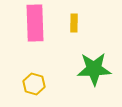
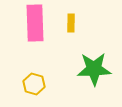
yellow rectangle: moved 3 px left
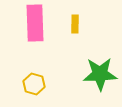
yellow rectangle: moved 4 px right, 1 px down
green star: moved 6 px right, 5 px down
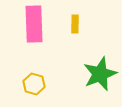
pink rectangle: moved 1 px left, 1 px down
green star: rotated 20 degrees counterclockwise
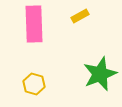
yellow rectangle: moved 5 px right, 8 px up; rotated 60 degrees clockwise
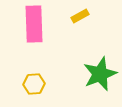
yellow hexagon: rotated 20 degrees counterclockwise
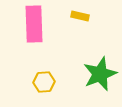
yellow rectangle: rotated 42 degrees clockwise
yellow hexagon: moved 10 px right, 2 px up
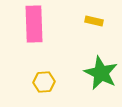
yellow rectangle: moved 14 px right, 5 px down
green star: moved 1 px right, 1 px up; rotated 24 degrees counterclockwise
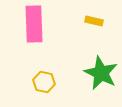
yellow hexagon: rotated 15 degrees clockwise
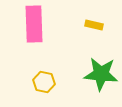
yellow rectangle: moved 4 px down
green star: moved 1 px down; rotated 20 degrees counterclockwise
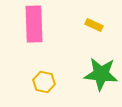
yellow rectangle: rotated 12 degrees clockwise
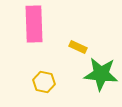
yellow rectangle: moved 16 px left, 22 px down
